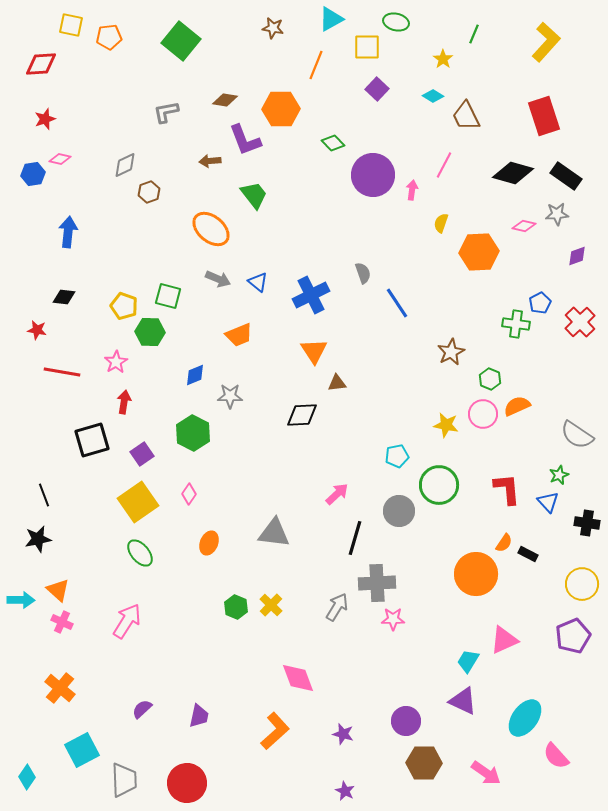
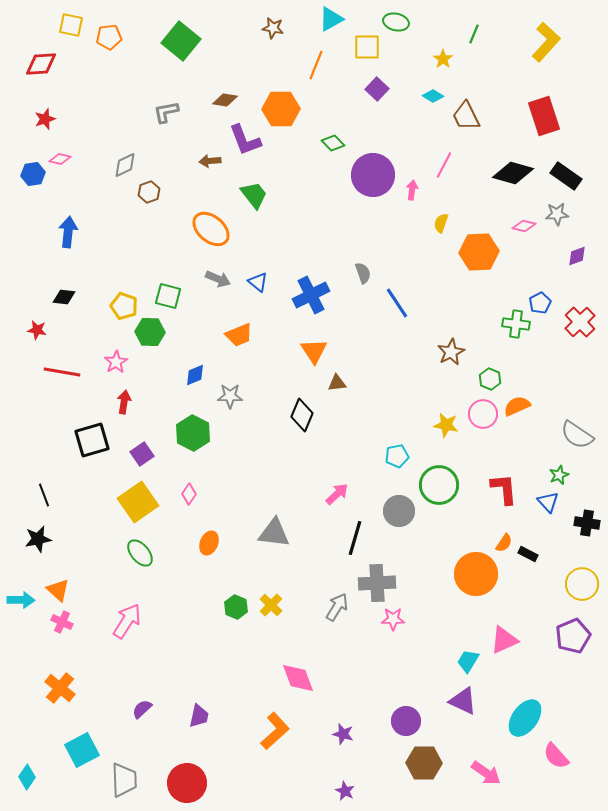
black diamond at (302, 415): rotated 64 degrees counterclockwise
red L-shape at (507, 489): moved 3 px left
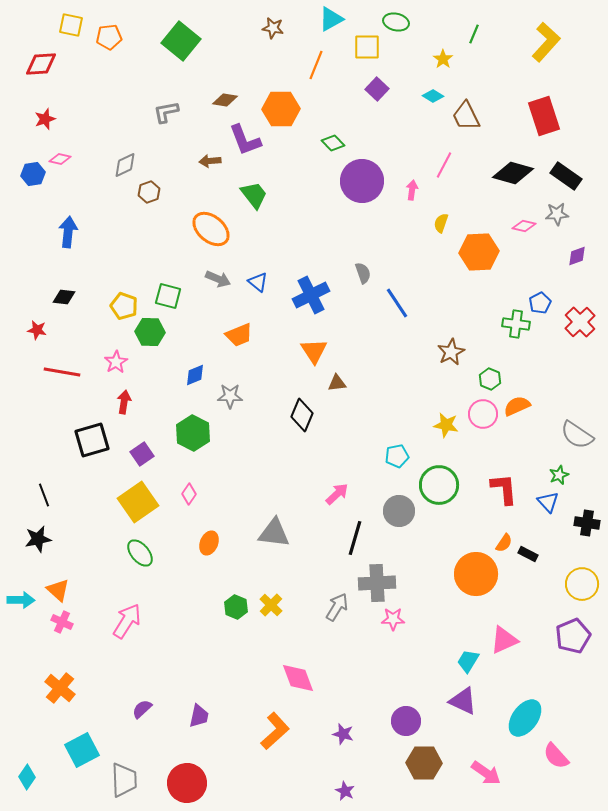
purple circle at (373, 175): moved 11 px left, 6 px down
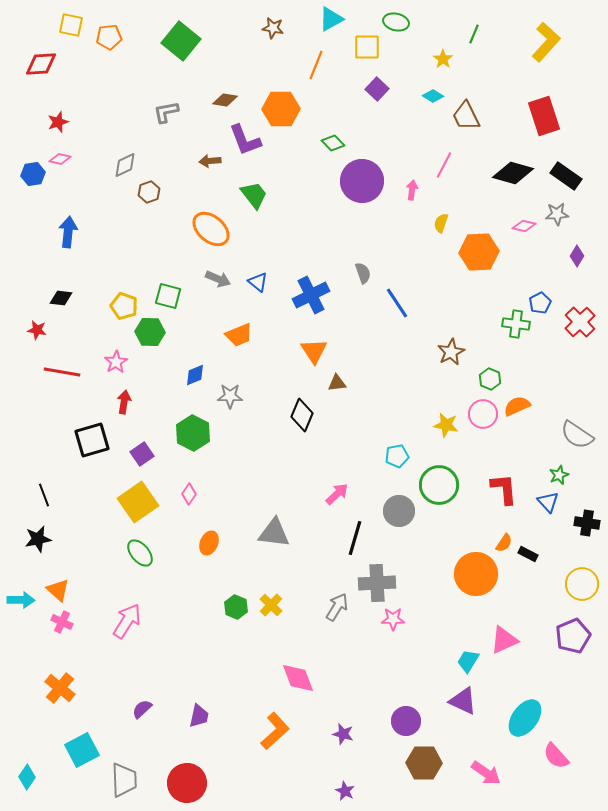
red star at (45, 119): moved 13 px right, 3 px down
purple diamond at (577, 256): rotated 40 degrees counterclockwise
black diamond at (64, 297): moved 3 px left, 1 px down
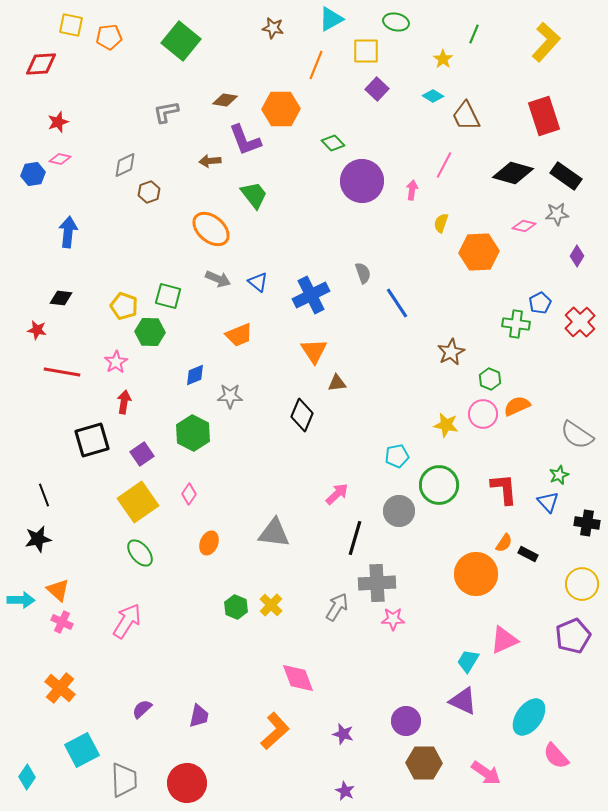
yellow square at (367, 47): moved 1 px left, 4 px down
cyan ellipse at (525, 718): moved 4 px right, 1 px up
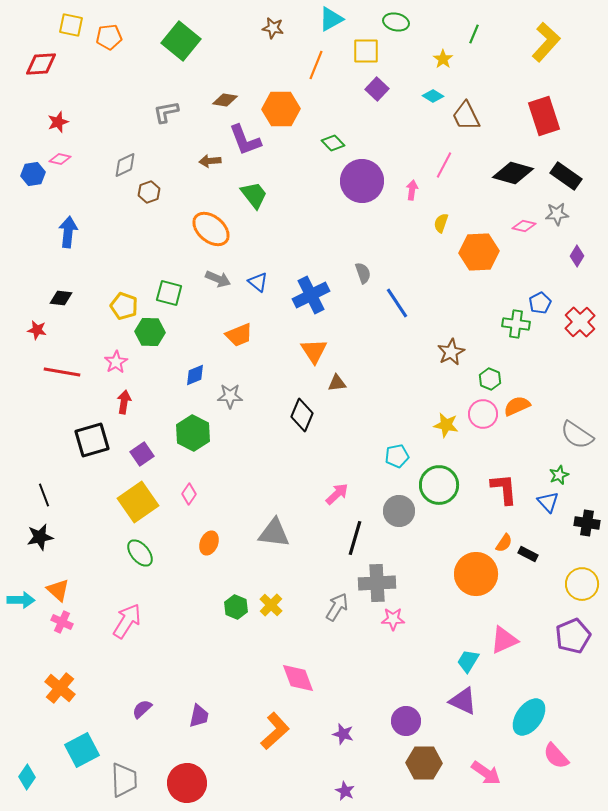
green square at (168, 296): moved 1 px right, 3 px up
black star at (38, 539): moved 2 px right, 2 px up
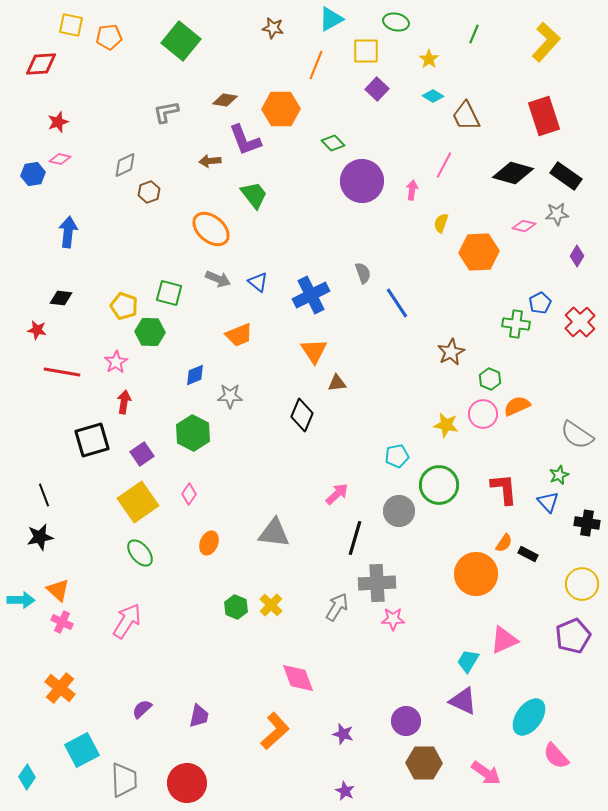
yellow star at (443, 59): moved 14 px left
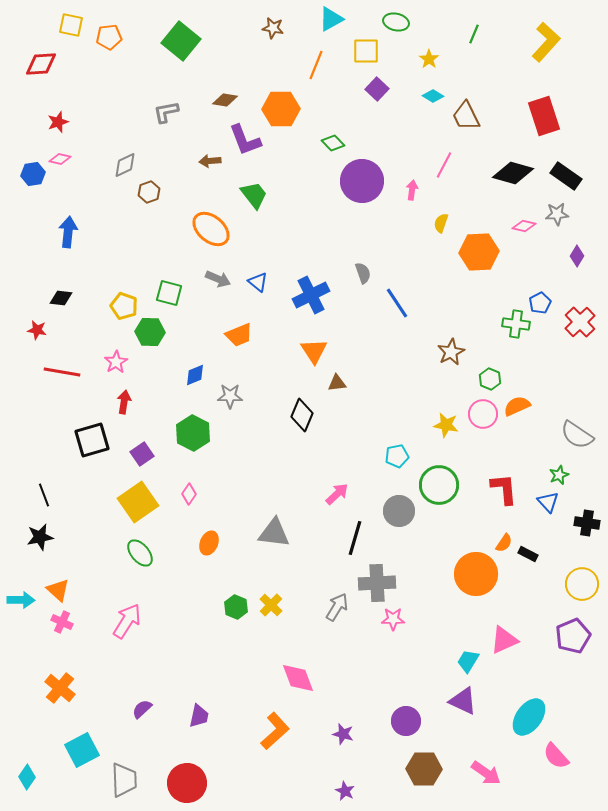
brown hexagon at (424, 763): moved 6 px down
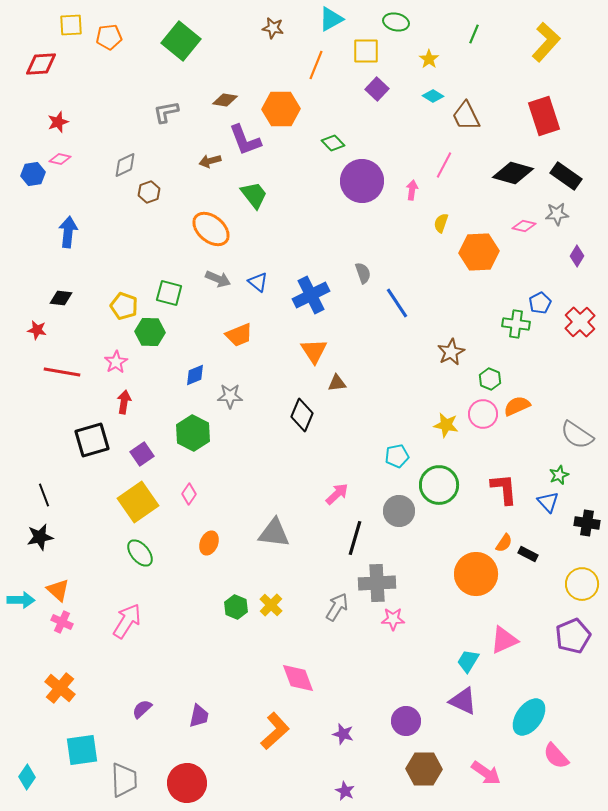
yellow square at (71, 25): rotated 15 degrees counterclockwise
brown arrow at (210, 161): rotated 10 degrees counterclockwise
cyan square at (82, 750): rotated 20 degrees clockwise
